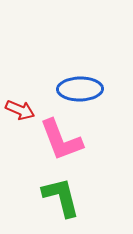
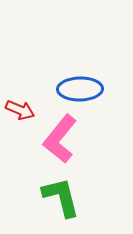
pink L-shape: moved 1 px left, 1 px up; rotated 60 degrees clockwise
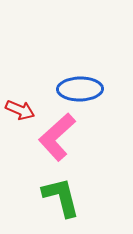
pink L-shape: moved 3 px left, 2 px up; rotated 9 degrees clockwise
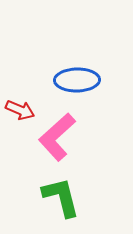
blue ellipse: moved 3 px left, 9 px up
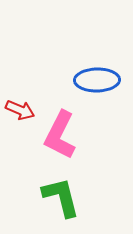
blue ellipse: moved 20 px right
pink L-shape: moved 3 px right, 2 px up; rotated 21 degrees counterclockwise
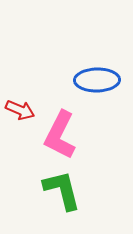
green L-shape: moved 1 px right, 7 px up
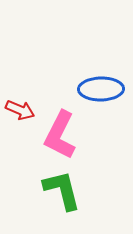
blue ellipse: moved 4 px right, 9 px down
